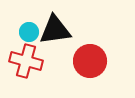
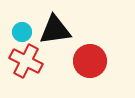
cyan circle: moved 7 px left
red cross: rotated 12 degrees clockwise
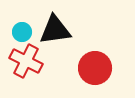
red circle: moved 5 px right, 7 px down
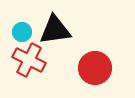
red cross: moved 3 px right, 1 px up
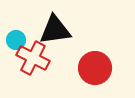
cyan circle: moved 6 px left, 8 px down
red cross: moved 4 px right, 2 px up
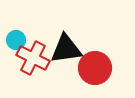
black triangle: moved 11 px right, 19 px down
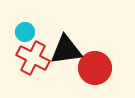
cyan circle: moved 9 px right, 8 px up
black triangle: moved 1 px down
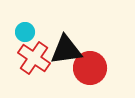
red cross: moved 1 px right; rotated 8 degrees clockwise
red circle: moved 5 px left
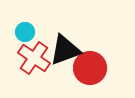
black triangle: moved 1 px left; rotated 12 degrees counterclockwise
